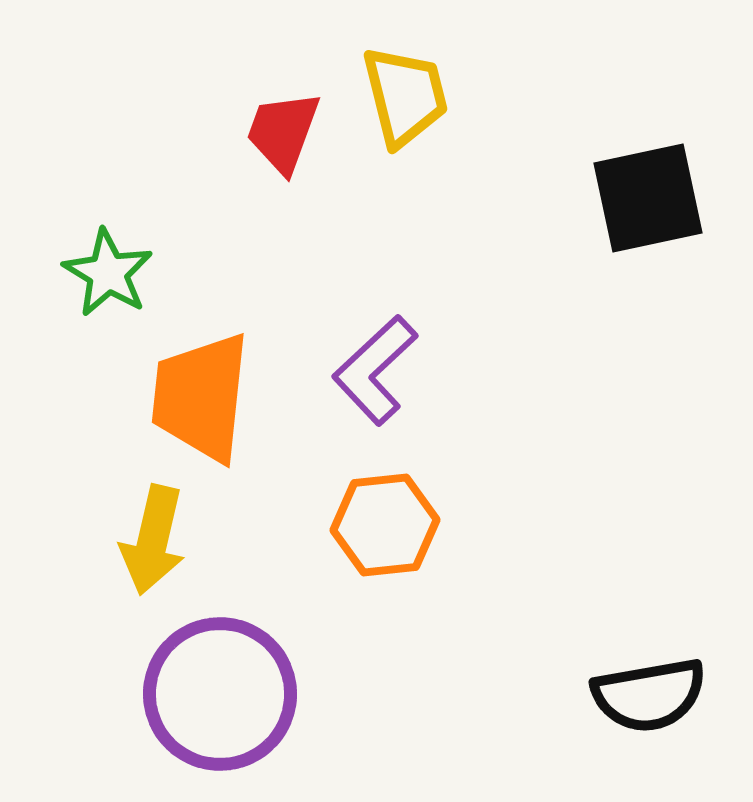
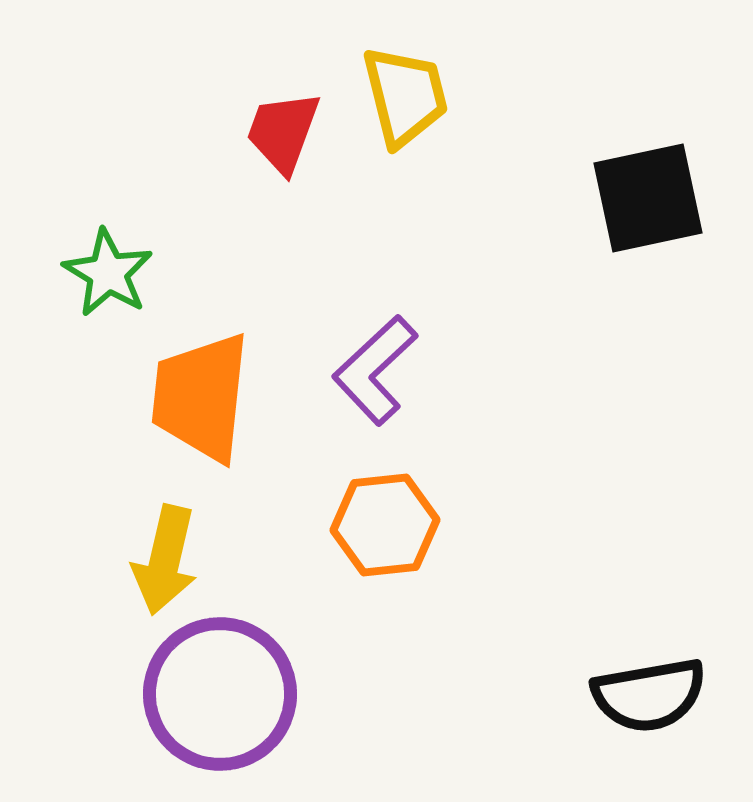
yellow arrow: moved 12 px right, 20 px down
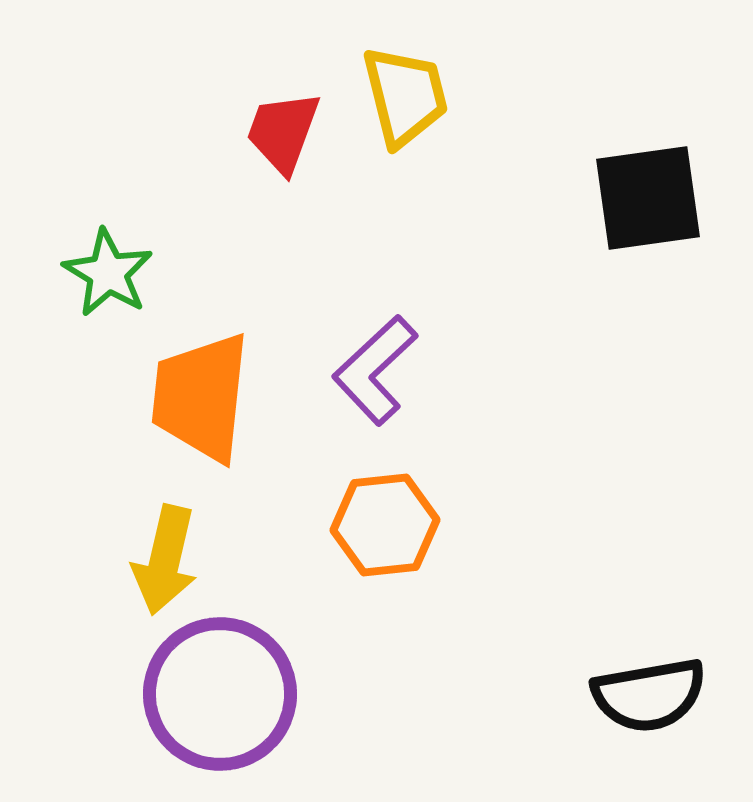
black square: rotated 4 degrees clockwise
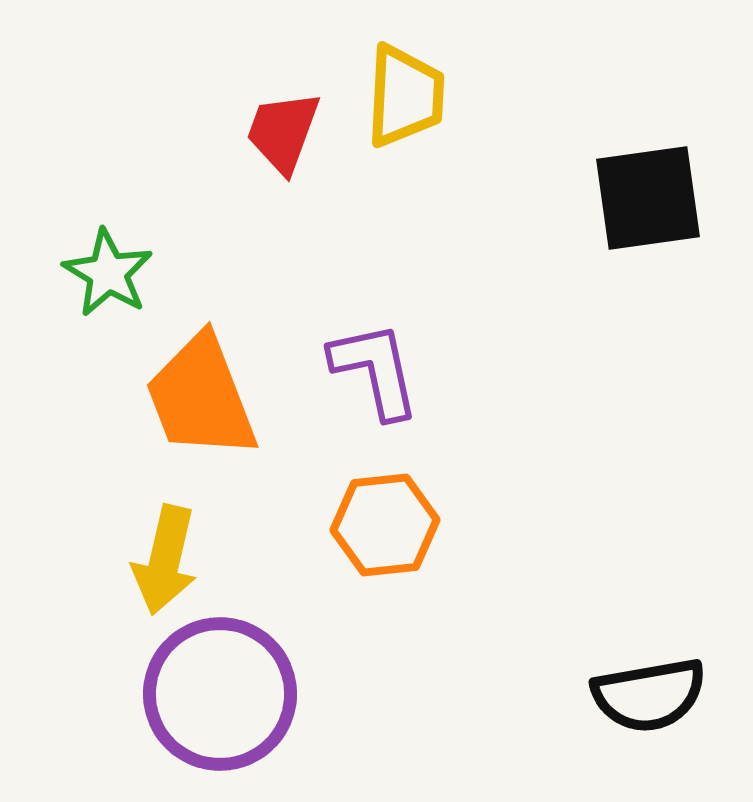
yellow trapezoid: rotated 17 degrees clockwise
purple L-shape: rotated 121 degrees clockwise
orange trapezoid: rotated 27 degrees counterclockwise
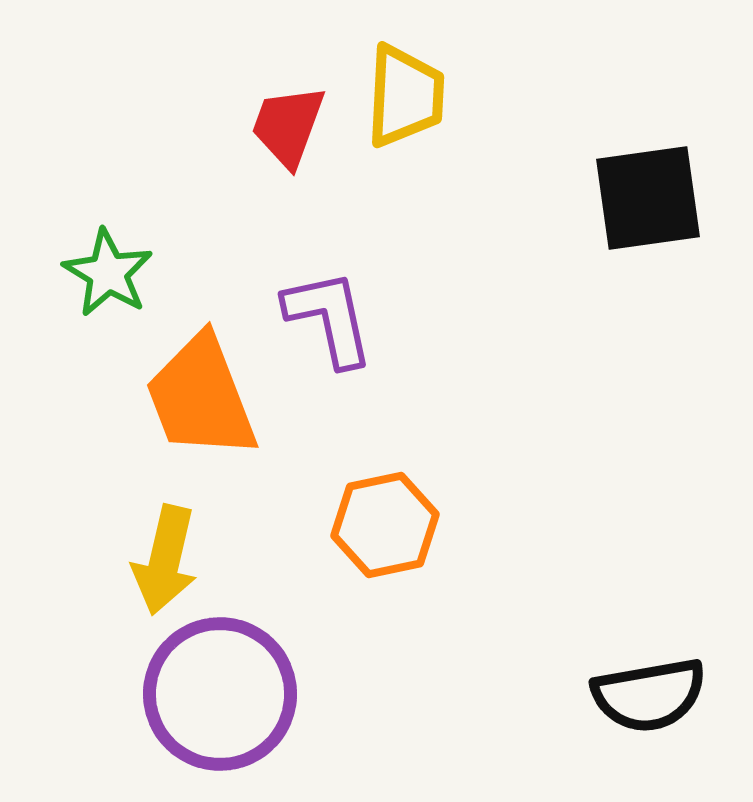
red trapezoid: moved 5 px right, 6 px up
purple L-shape: moved 46 px left, 52 px up
orange hexagon: rotated 6 degrees counterclockwise
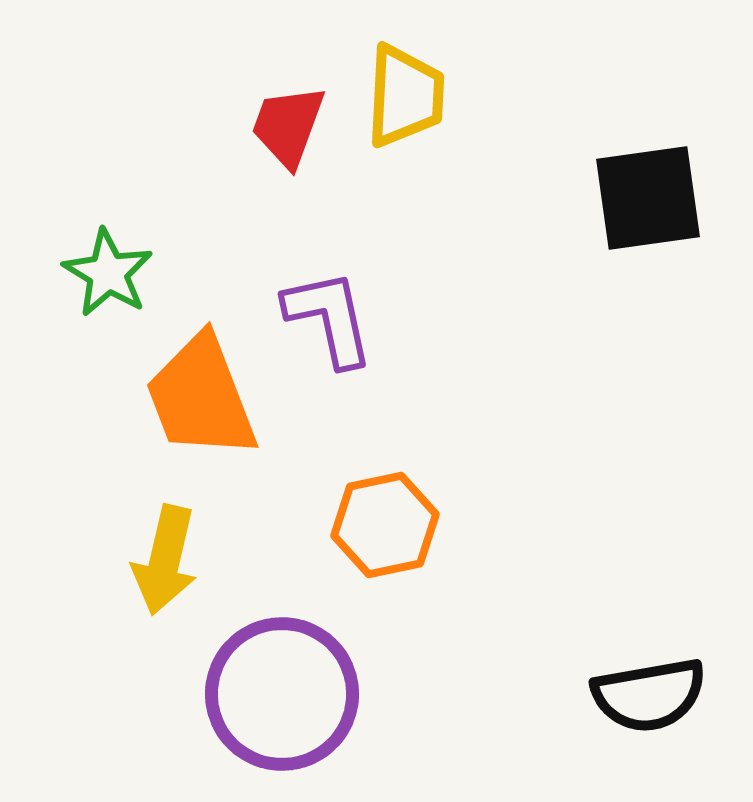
purple circle: moved 62 px right
